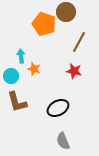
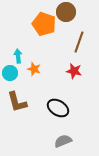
brown line: rotated 10 degrees counterclockwise
cyan arrow: moved 3 px left
cyan circle: moved 1 px left, 3 px up
black ellipse: rotated 60 degrees clockwise
gray semicircle: rotated 90 degrees clockwise
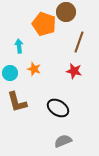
cyan arrow: moved 1 px right, 10 px up
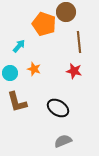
brown line: rotated 25 degrees counterclockwise
cyan arrow: rotated 48 degrees clockwise
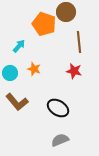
brown L-shape: rotated 25 degrees counterclockwise
gray semicircle: moved 3 px left, 1 px up
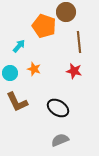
orange pentagon: moved 2 px down
brown L-shape: rotated 15 degrees clockwise
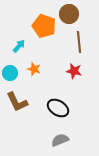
brown circle: moved 3 px right, 2 px down
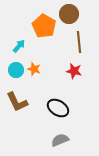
orange pentagon: rotated 10 degrees clockwise
cyan circle: moved 6 px right, 3 px up
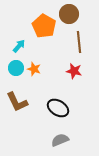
cyan circle: moved 2 px up
